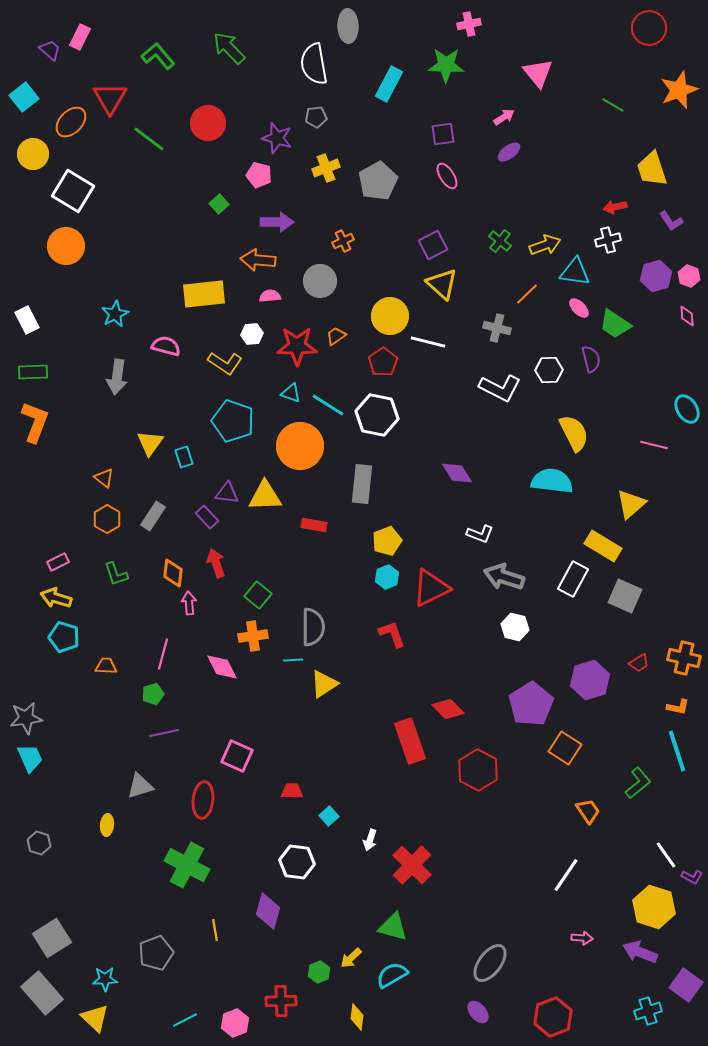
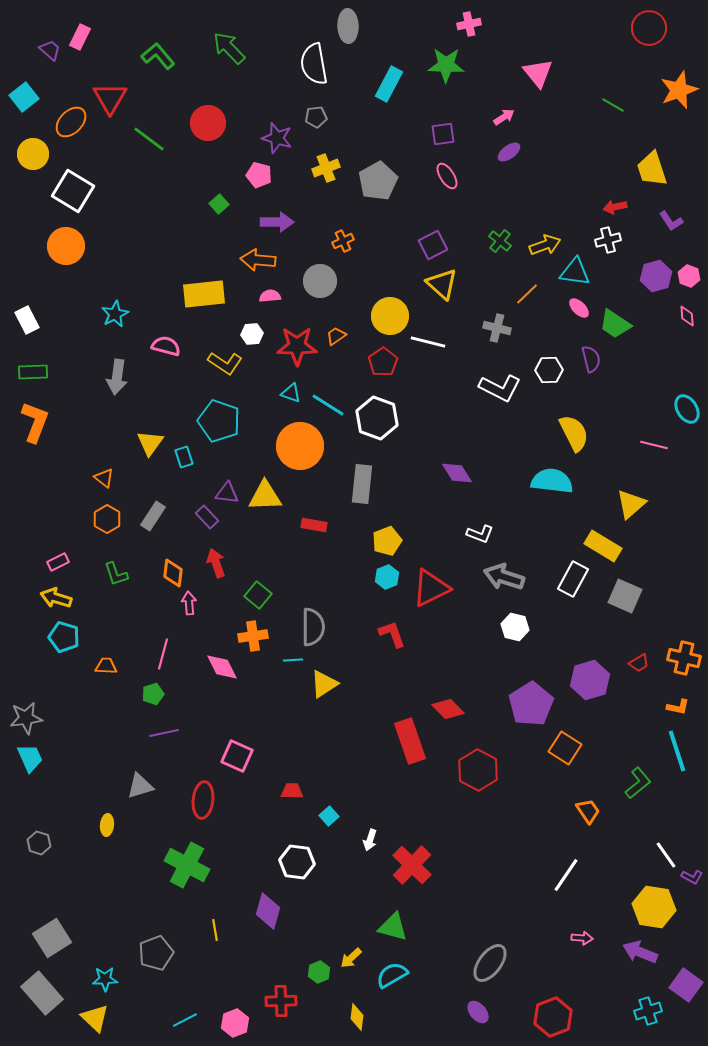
white hexagon at (377, 415): moved 3 px down; rotated 9 degrees clockwise
cyan pentagon at (233, 421): moved 14 px left
yellow hexagon at (654, 907): rotated 9 degrees counterclockwise
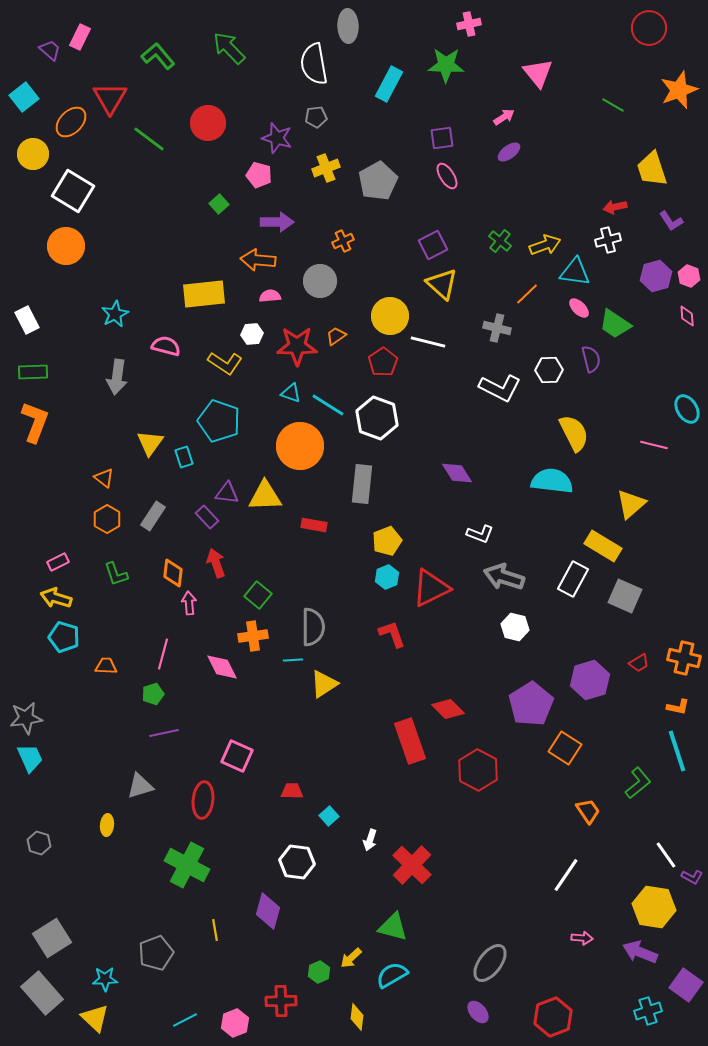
purple square at (443, 134): moved 1 px left, 4 px down
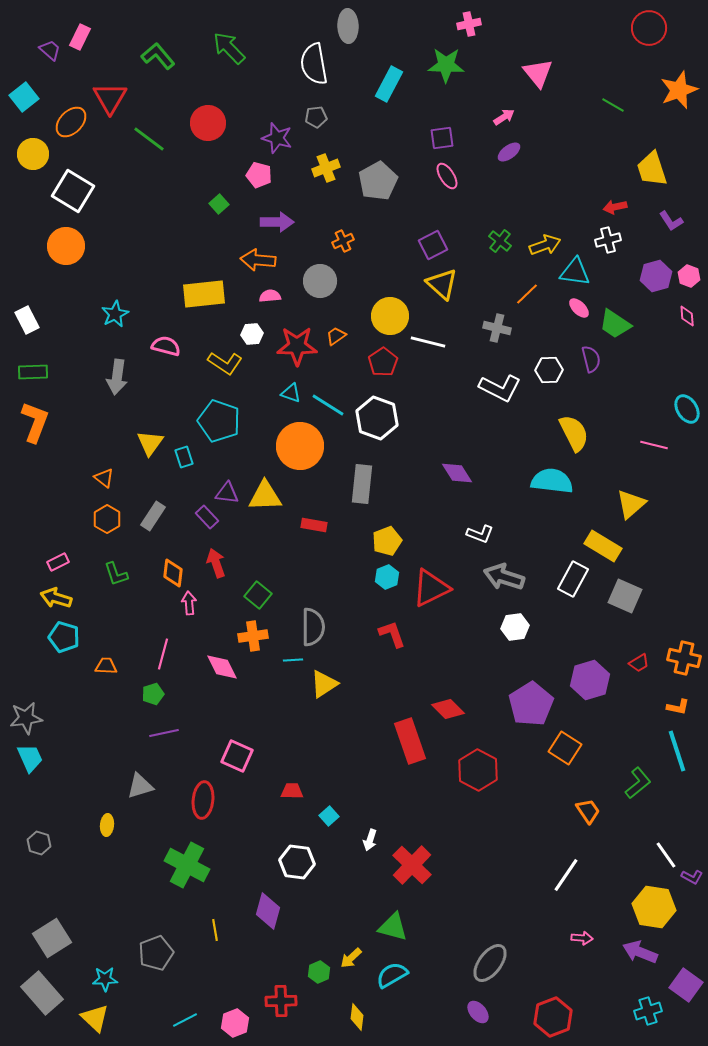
white hexagon at (515, 627): rotated 20 degrees counterclockwise
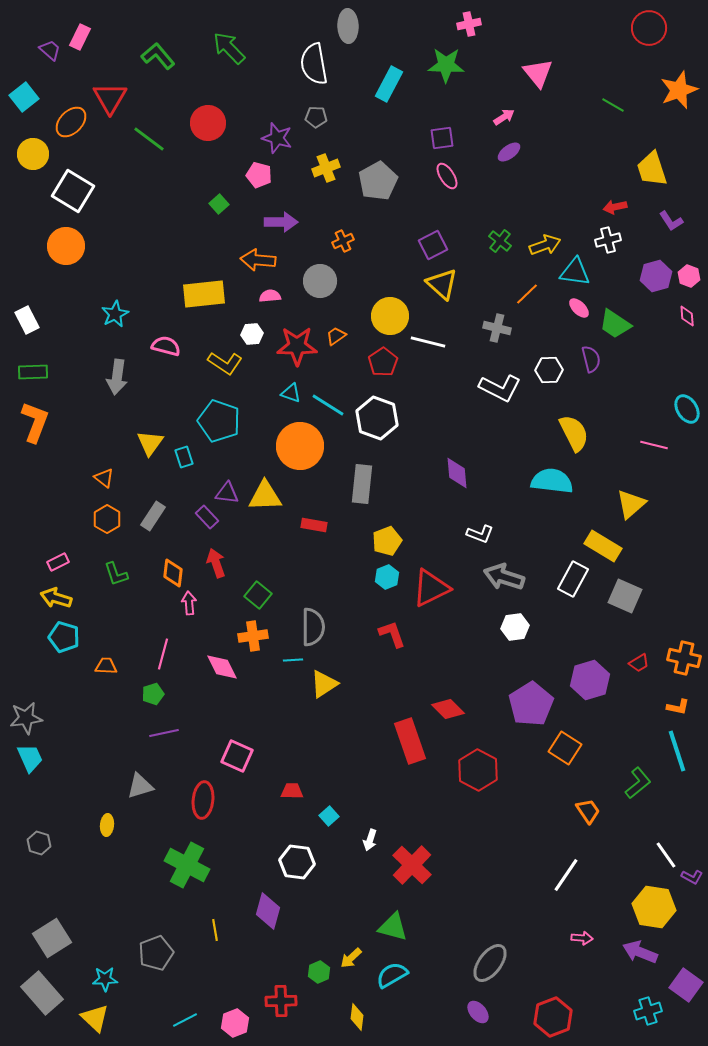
gray pentagon at (316, 117): rotated 10 degrees clockwise
purple arrow at (277, 222): moved 4 px right
purple diamond at (457, 473): rotated 28 degrees clockwise
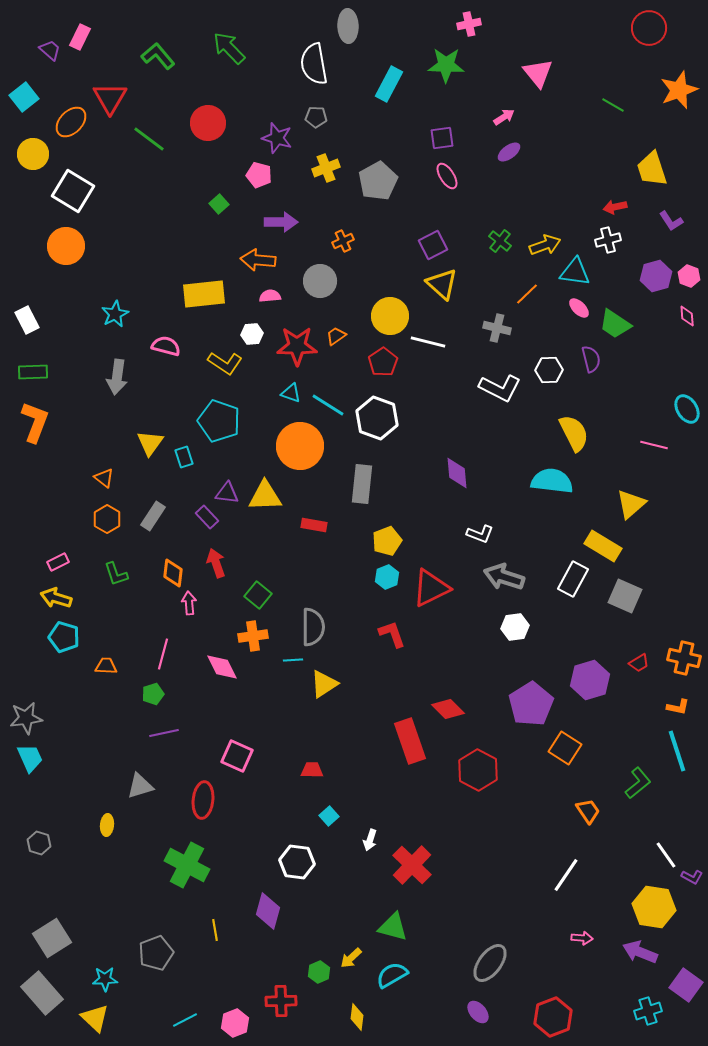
red trapezoid at (292, 791): moved 20 px right, 21 px up
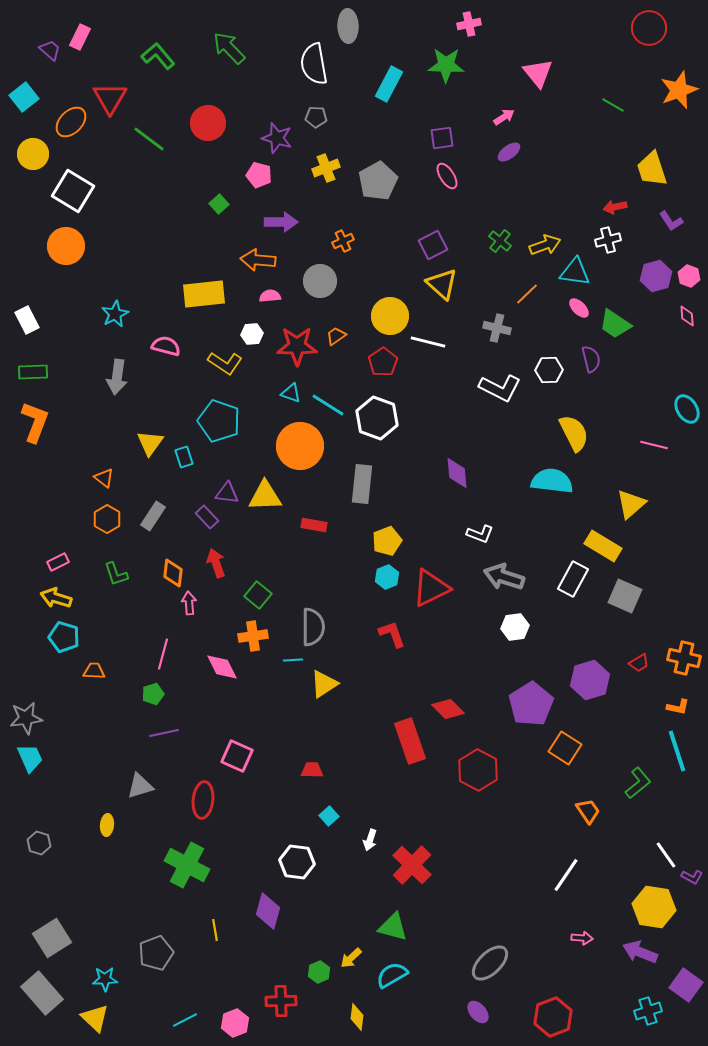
orange trapezoid at (106, 666): moved 12 px left, 5 px down
gray ellipse at (490, 963): rotated 9 degrees clockwise
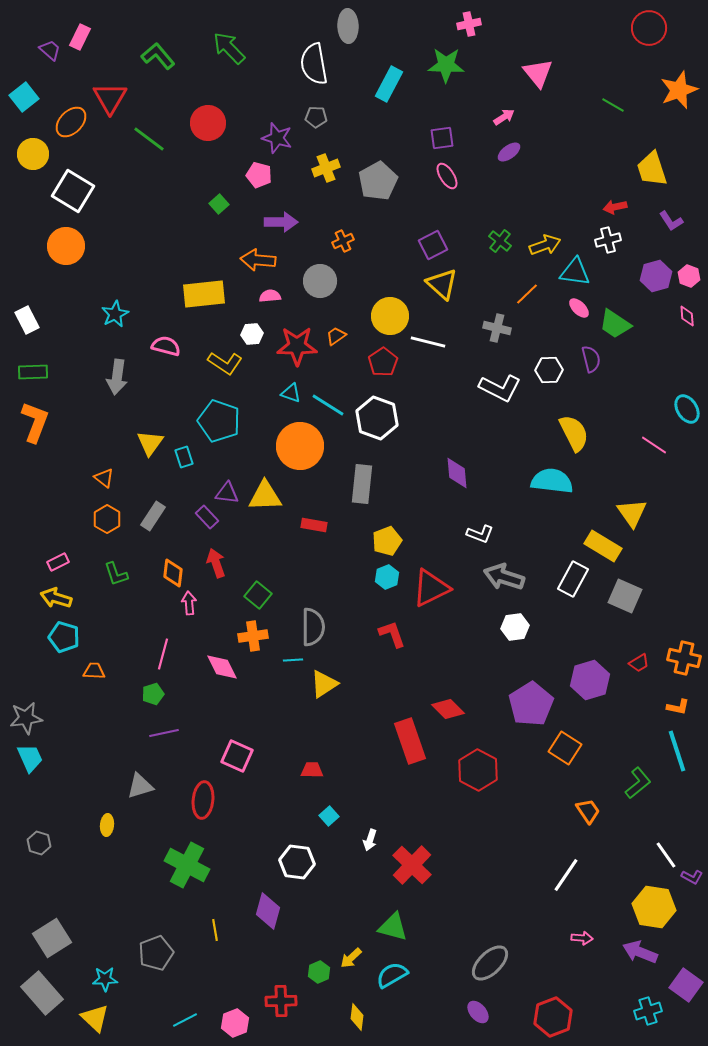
pink line at (654, 445): rotated 20 degrees clockwise
yellow triangle at (631, 504): moved 1 px right, 9 px down; rotated 24 degrees counterclockwise
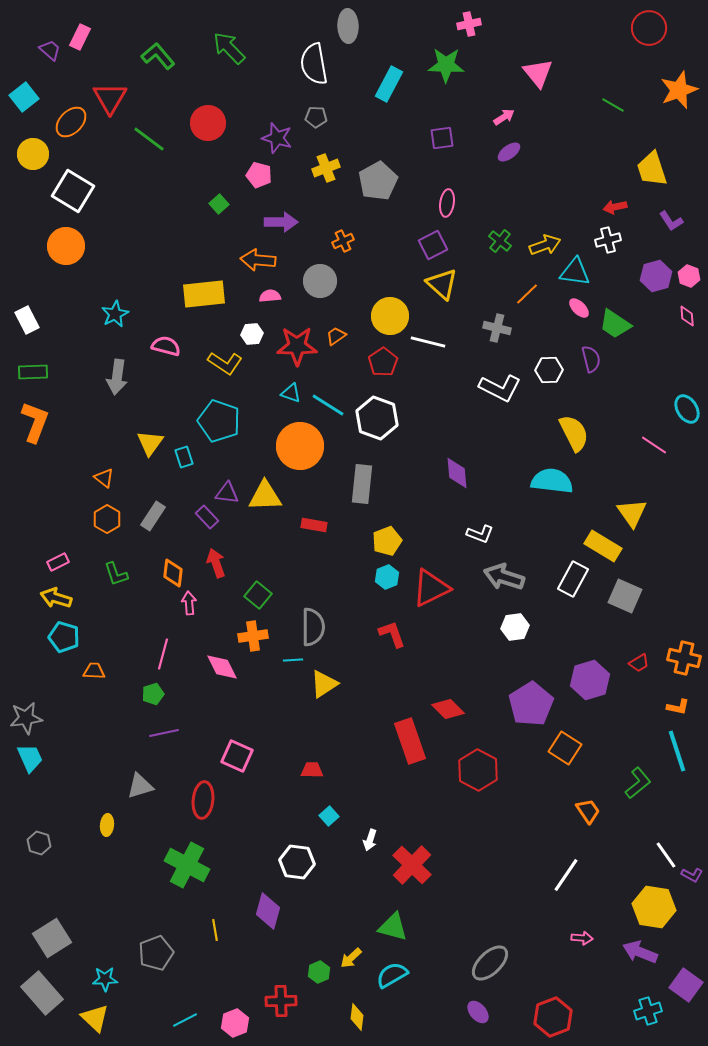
pink ellipse at (447, 176): moved 27 px down; rotated 40 degrees clockwise
purple L-shape at (692, 877): moved 2 px up
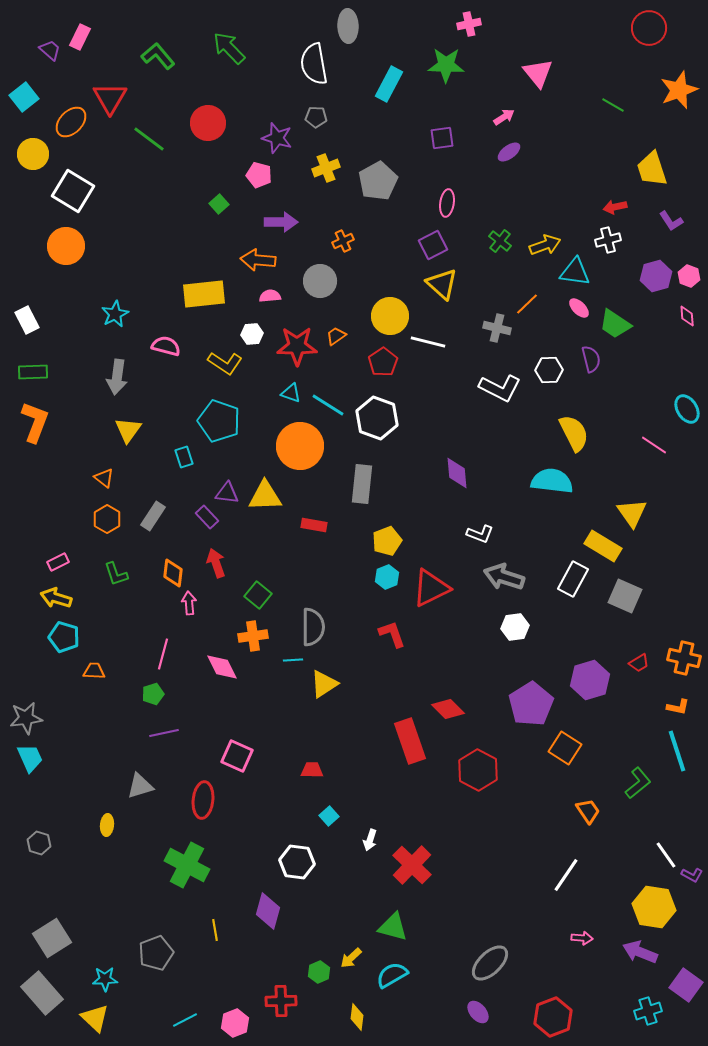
orange line at (527, 294): moved 10 px down
yellow triangle at (150, 443): moved 22 px left, 13 px up
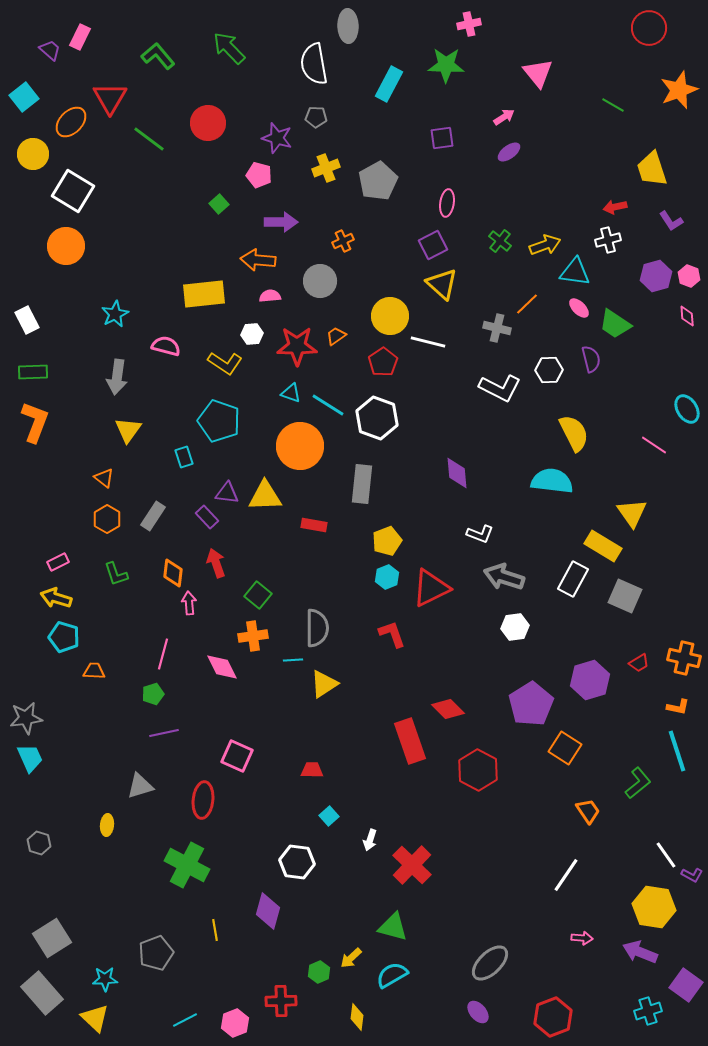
gray semicircle at (313, 627): moved 4 px right, 1 px down
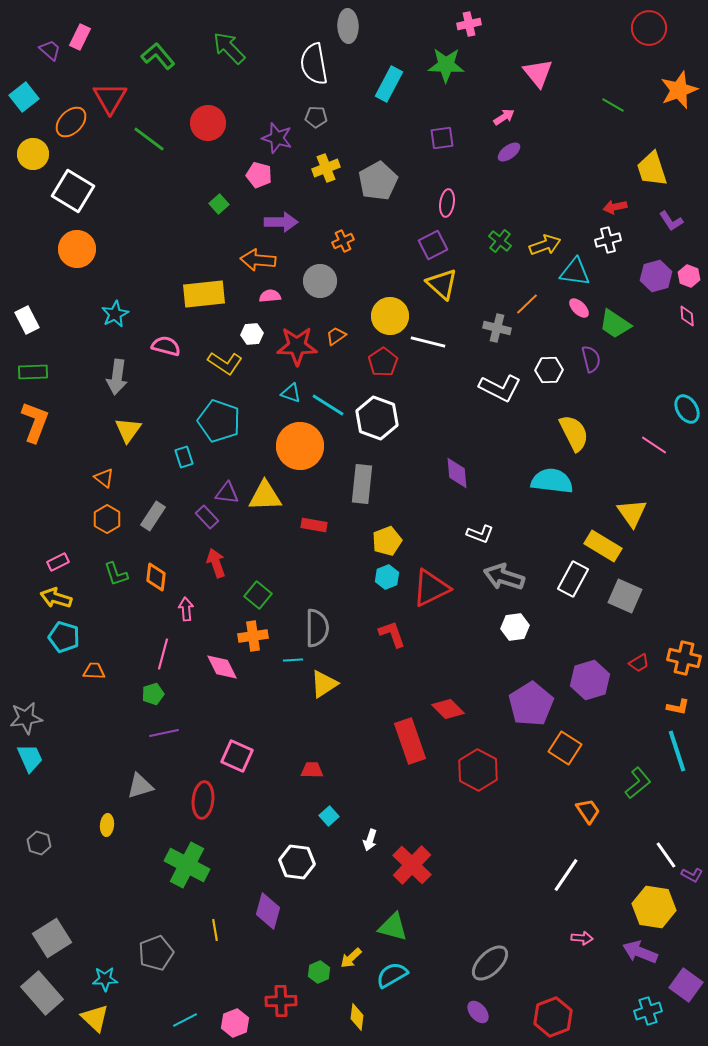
orange circle at (66, 246): moved 11 px right, 3 px down
orange diamond at (173, 573): moved 17 px left, 4 px down
pink arrow at (189, 603): moved 3 px left, 6 px down
